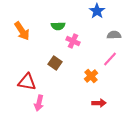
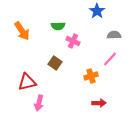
orange cross: rotated 24 degrees clockwise
red triangle: rotated 24 degrees counterclockwise
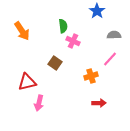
green semicircle: moved 5 px right; rotated 96 degrees counterclockwise
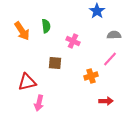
green semicircle: moved 17 px left
brown square: rotated 32 degrees counterclockwise
red arrow: moved 7 px right, 2 px up
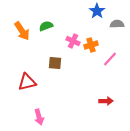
green semicircle: rotated 104 degrees counterclockwise
gray semicircle: moved 3 px right, 11 px up
orange cross: moved 31 px up
pink arrow: moved 14 px down; rotated 28 degrees counterclockwise
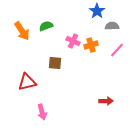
gray semicircle: moved 5 px left, 2 px down
pink line: moved 7 px right, 9 px up
pink arrow: moved 3 px right, 5 px up
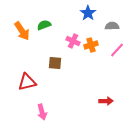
blue star: moved 9 px left, 2 px down
green semicircle: moved 2 px left, 1 px up
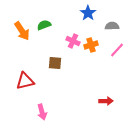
red triangle: moved 2 px left, 1 px up
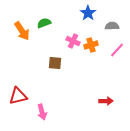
green semicircle: moved 2 px up
red triangle: moved 7 px left, 15 px down
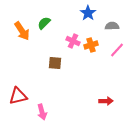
green semicircle: rotated 24 degrees counterclockwise
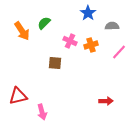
pink cross: moved 3 px left
pink line: moved 2 px right, 2 px down
